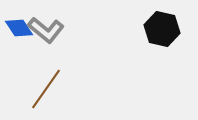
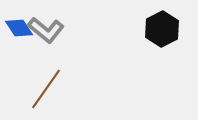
black hexagon: rotated 20 degrees clockwise
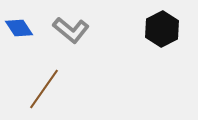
gray L-shape: moved 25 px right
brown line: moved 2 px left
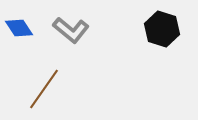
black hexagon: rotated 16 degrees counterclockwise
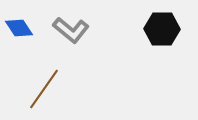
black hexagon: rotated 16 degrees counterclockwise
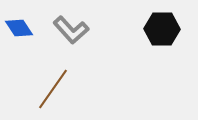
gray L-shape: rotated 9 degrees clockwise
brown line: moved 9 px right
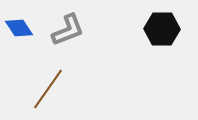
gray L-shape: moved 3 px left; rotated 69 degrees counterclockwise
brown line: moved 5 px left
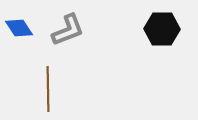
brown line: rotated 36 degrees counterclockwise
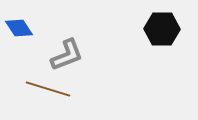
gray L-shape: moved 1 px left, 25 px down
brown line: rotated 72 degrees counterclockwise
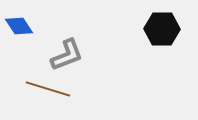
blue diamond: moved 2 px up
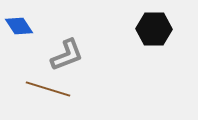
black hexagon: moved 8 px left
